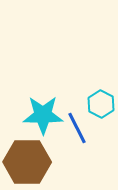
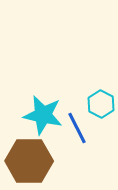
cyan star: rotated 12 degrees clockwise
brown hexagon: moved 2 px right, 1 px up
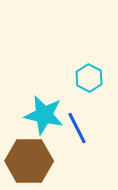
cyan hexagon: moved 12 px left, 26 px up
cyan star: moved 1 px right
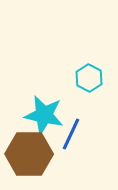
blue line: moved 6 px left, 6 px down; rotated 52 degrees clockwise
brown hexagon: moved 7 px up
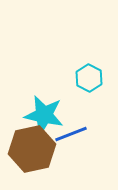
blue line: rotated 44 degrees clockwise
brown hexagon: moved 3 px right, 5 px up; rotated 12 degrees counterclockwise
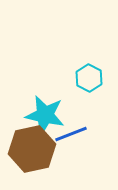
cyan star: moved 1 px right
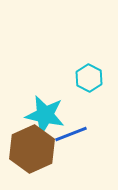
brown hexagon: rotated 12 degrees counterclockwise
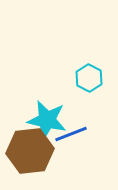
cyan star: moved 2 px right, 5 px down
brown hexagon: moved 2 px left, 2 px down; rotated 18 degrees clockwise
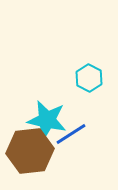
blue line: rotated 12 degrees counterclockwise
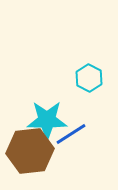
cyan star: rotated 12 degrees counterclockwise
